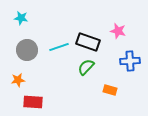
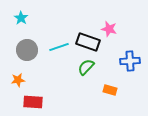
cyan star: rotated 24 degrees clockwise
pink star: moved 9 px left, 2 px up
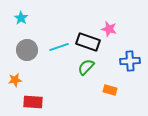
orange star: moved 3 px left
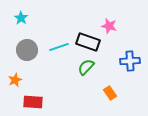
pink star: moved 3 px up
orange star: rotated 16 degrees counterclockwise
orange rectangle: moved 3 px down; rotated 40 degrees clockwise
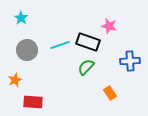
cyan line: moved 1 px right, 2 px up
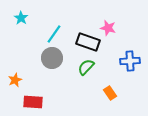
pink star: moved 1 px left, 2 px down
cyan line: moved 6 px left, 11 px up; rotated 36 degrees counterclockwise
gray circle: moved 25 px right, 8 px down
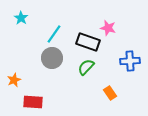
orange star: moved 1 px left
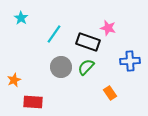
gray circle: moved 9 px right, 9 px down
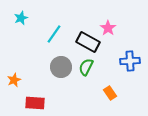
cyan star: rotated 16 degrees clockwise
pink star: rotated 21 degrees clockwise
black rectangle: rotated 10 degrees clockwise
green semicircle: rotated 18 degrees counterclockwise
red rectangle: moved 2 px right, 1 px down
